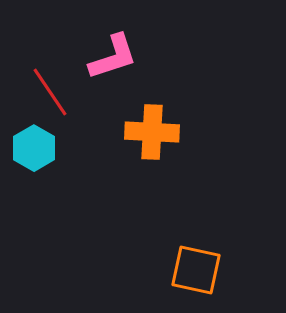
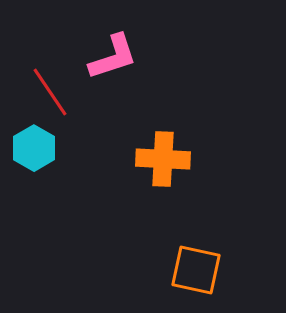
orange cross: moved 11 px right, 27 px down
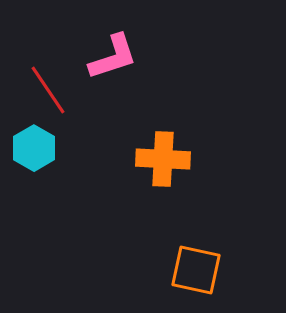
red line: moved 2 px left, 2 px up
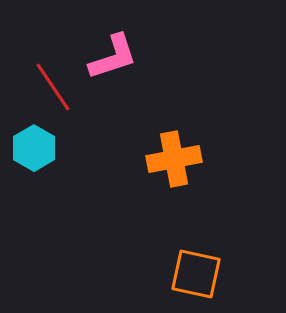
red line: moved 5 px right, 3 px up
orange cross: moved 11 px right; rotated 14 degrees counterclockwise
orange square: moved 4 px down
